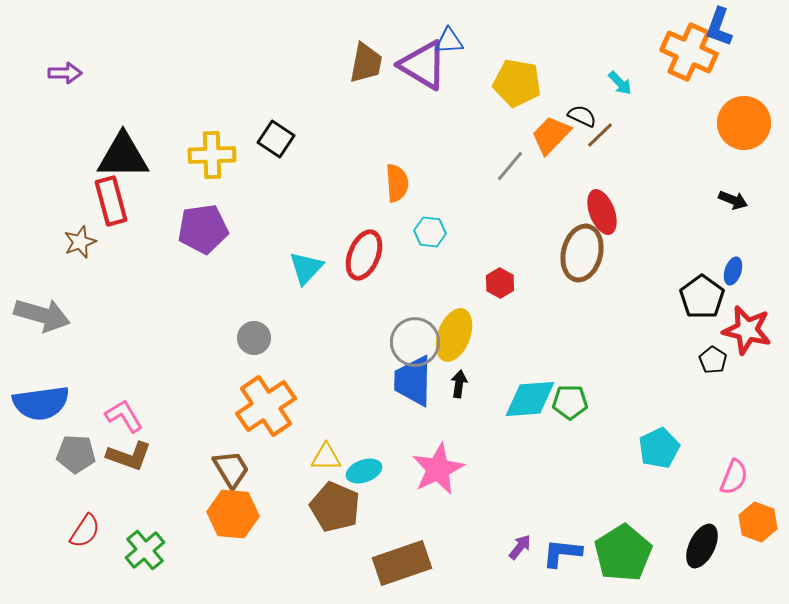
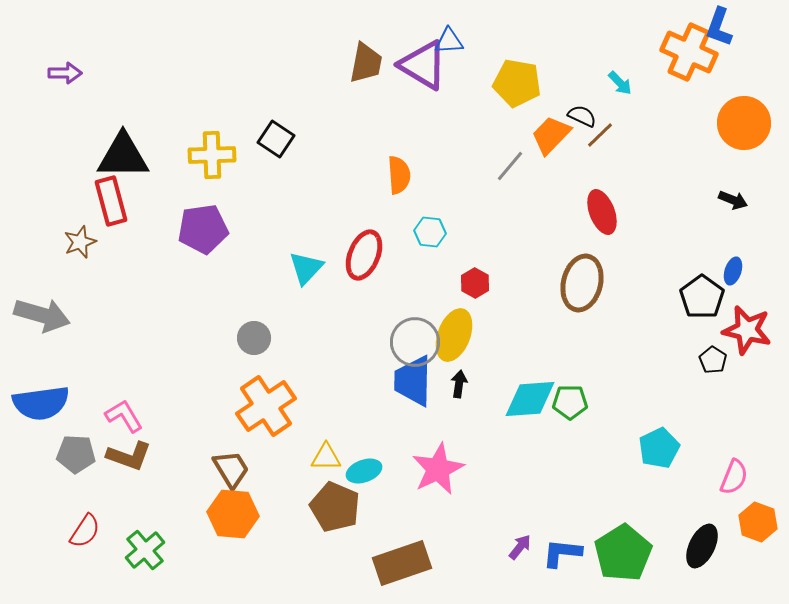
orange semicircle at (397, 183): moved 2 px right, 8 px up
brown ellipse at (582, 253): moved 30 px down
red hexagon at (500, 283): moved 25 px left
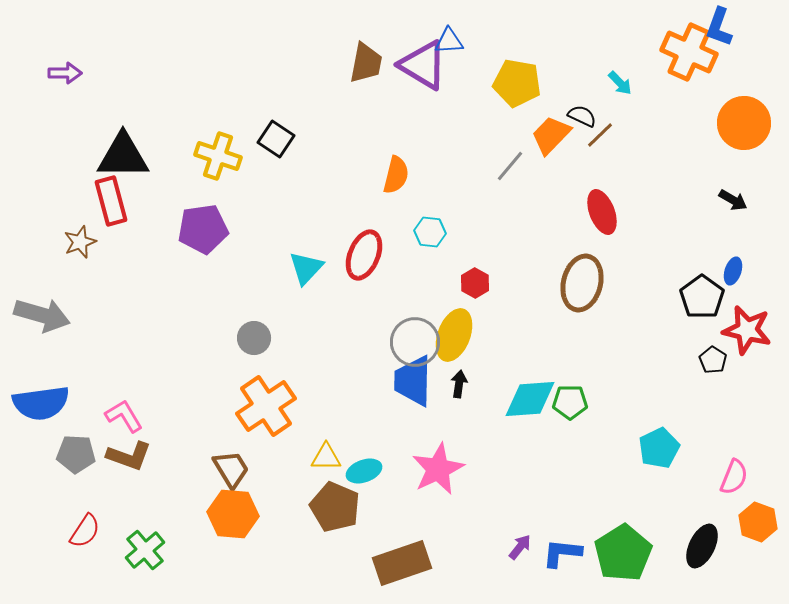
yellow cross at (212, 155): moved 6 px right, 1 px down; rotated 21 degrees clockwise
orange semicircle at (399, 175): moved 3 px left; rotated 18 degrees clockwise
black arrow at (733, 200): rotated 8 degrees clockwise
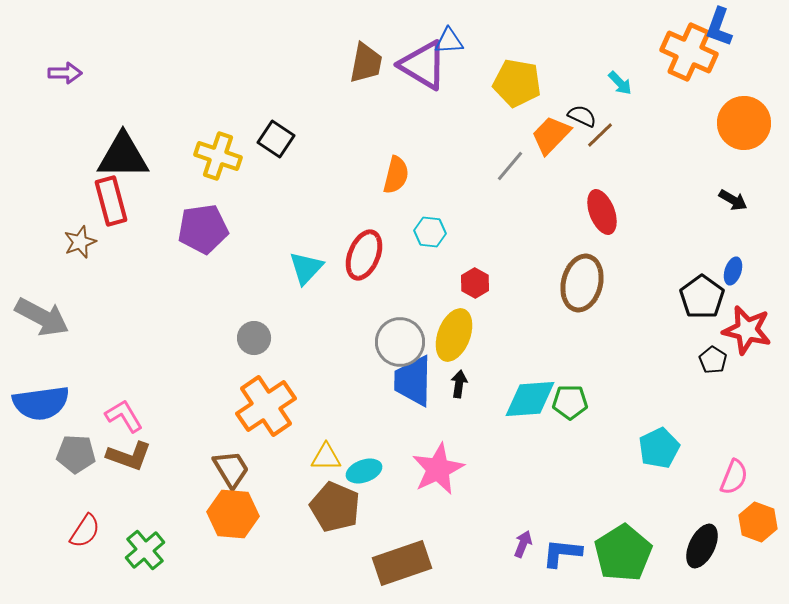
gray arrow at (42, 315): moved 2 px down; rotated 12 degrees clockwise
gray circle at (415, 342): moved 15 px left
purple arrow at (520, 547): moved 3 px right, 3 px up; rotated 16 degrees counterclockwise
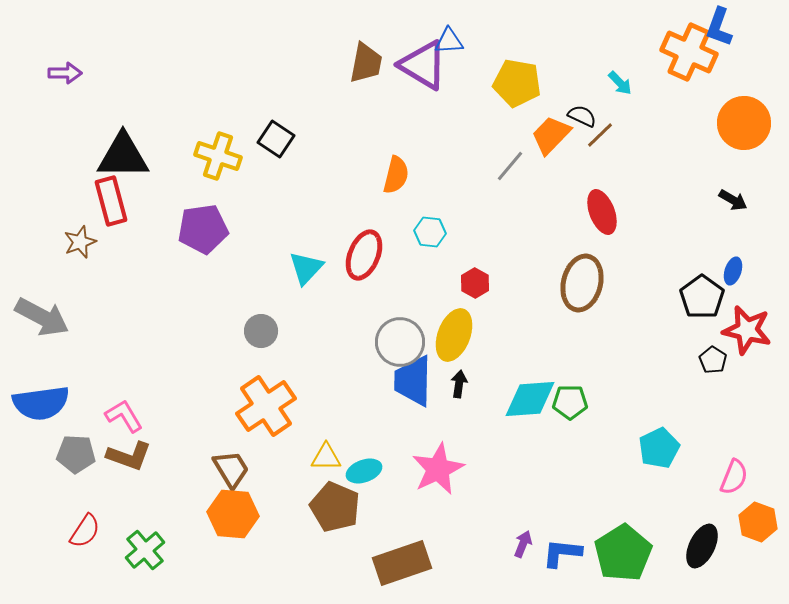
gray circle at (254, 338): moved 7 px right, 7 px up
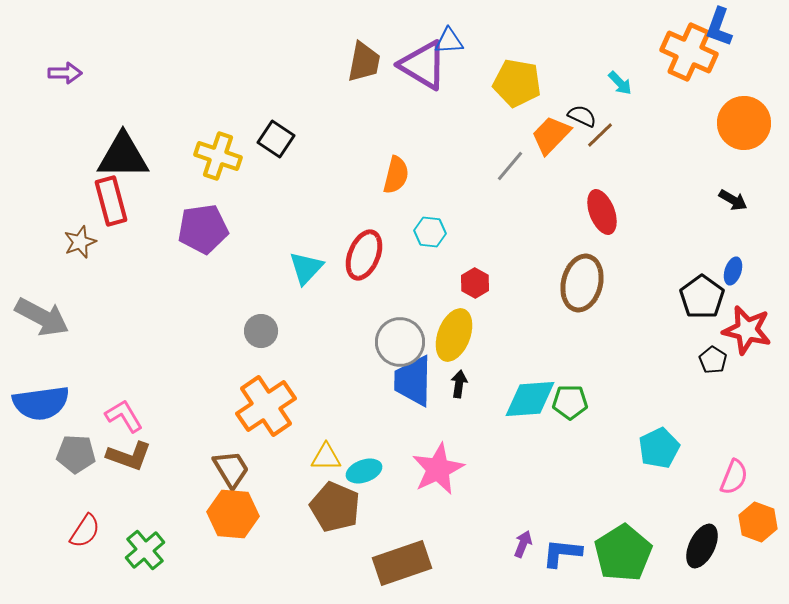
brown trapezoid at (366, 63): moved 2 px left, 1 px up
